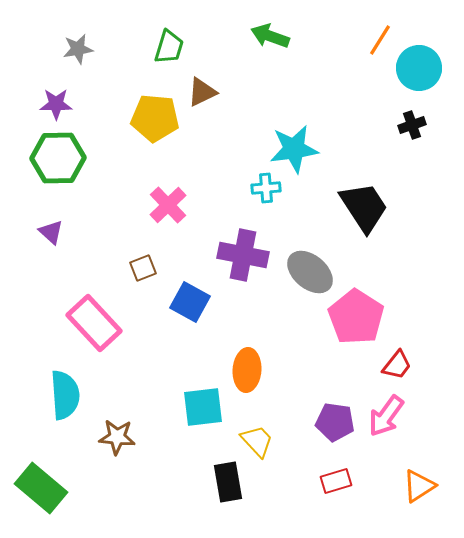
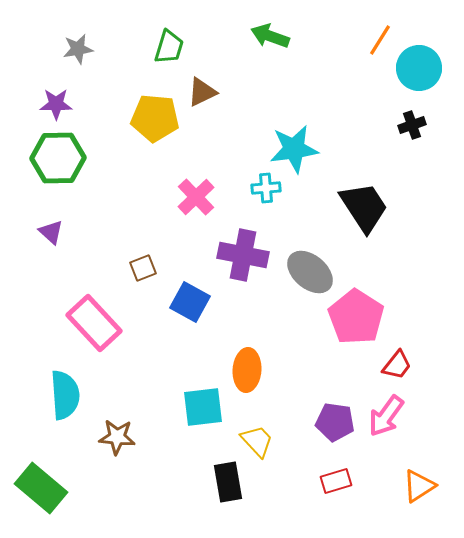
pink cross: moved 28 px right, 8 px up
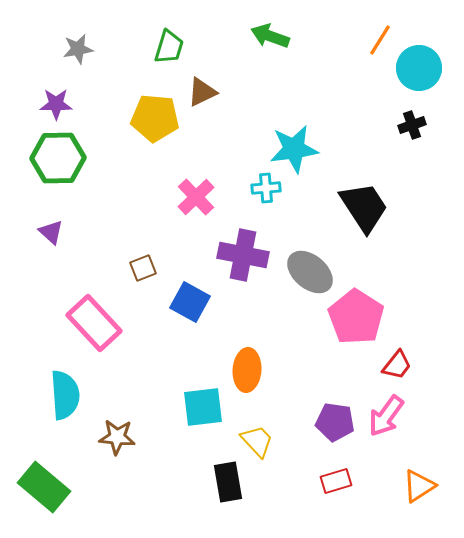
green rectangle: moved 3 px right, 1 px up
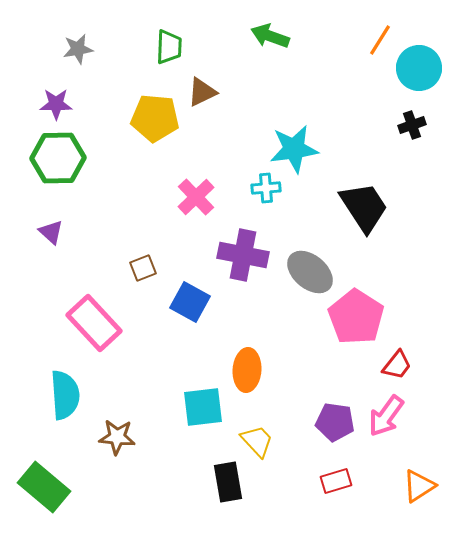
green trapezoid: rotated 15 degrees counterclockwise
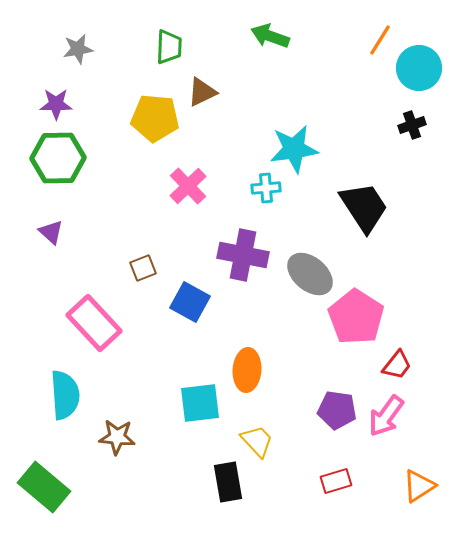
pink cross: moved 8 px left, 11 px up
gray ellipse: moved 2 px down
cyan square: moved 3 px left, 4 px up
purple pentagon: moved 2 px right, 12 px up
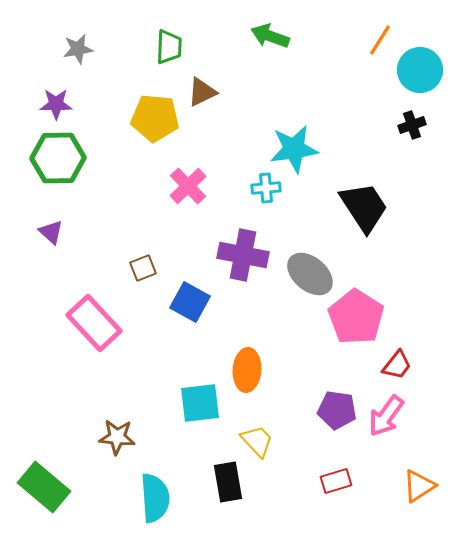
cyan circle: moved 1 px right, 2 px down
cyan semicircle: moved 90 px right, 103 px down
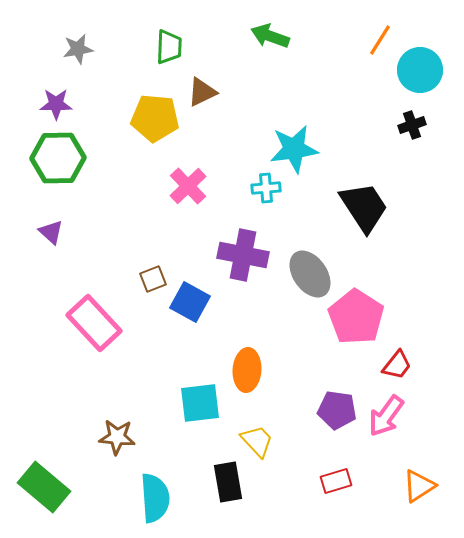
brown square: moved 10 px right, 11 px down
gray ellipse: rotated 15 degrees clockwise
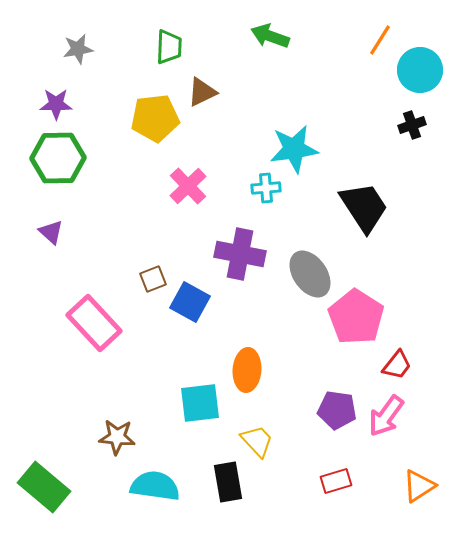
yellow pentagon: rotated 12 degrees counterclockwise
purple cross: moved 3 px left, 1 px up
cyan semicircle: moved 12 px up; rotated 78 degrees counterclockwise
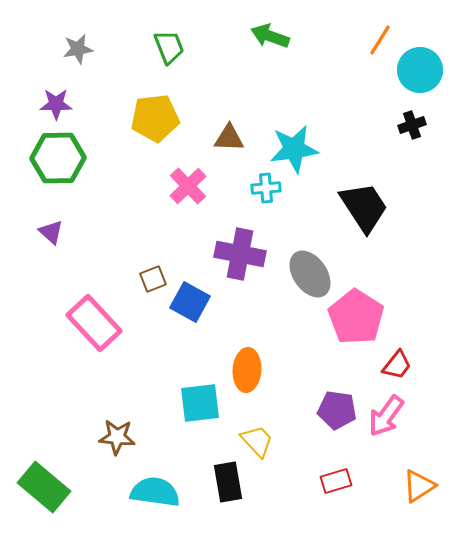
green trapezoid: rotated 24 degrees counterclockwise
brown triangle: moved 27 px right, 46 px down; rotated 28 degrees clockwise
cyan semicircle: moved 6 px down
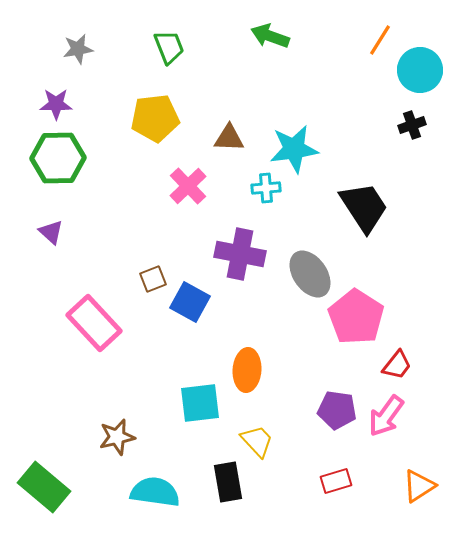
brown star: rotated 18 degrees counterclockwise
